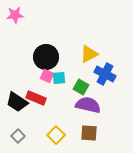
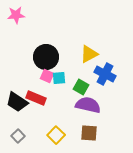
pink star: moved 1 px right
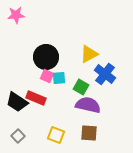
blue cross: rotated 10 degrees clockwise
yellow square: rotated 24 degrees counterclockwise
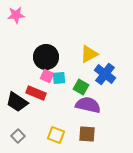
red rectangle: moved 5 px up
brown square: moved 2 px left, 1 px down
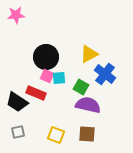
gray square: moved 4 px up; rotated 32 degrees clockwise
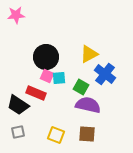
black trapezoid: moved 1 px right, 3 px down
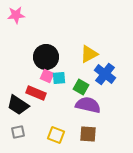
brown square: moved 1 px right
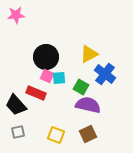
black trapezoid: moved 2 px left; rotated 15 degrees clockwise
brown square: rotated 30 degrees counterclockwise
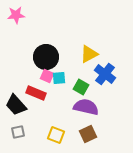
purple semicircle: moved 2 px left, 2 px down
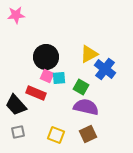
blue cross: moved 5 px up
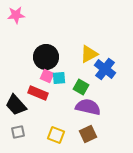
red rectangle: moved 2 px right
purple semicircle: moved 2 px right
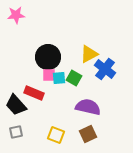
black circle: moved 2 px right
pink square: moved 2 px right, 1 px up; rotated 24 degrees counterclockwise
green square: moved 7 px left, 9 px up
red rectangle: moved 4 px left
gray square: moved 2 px left
